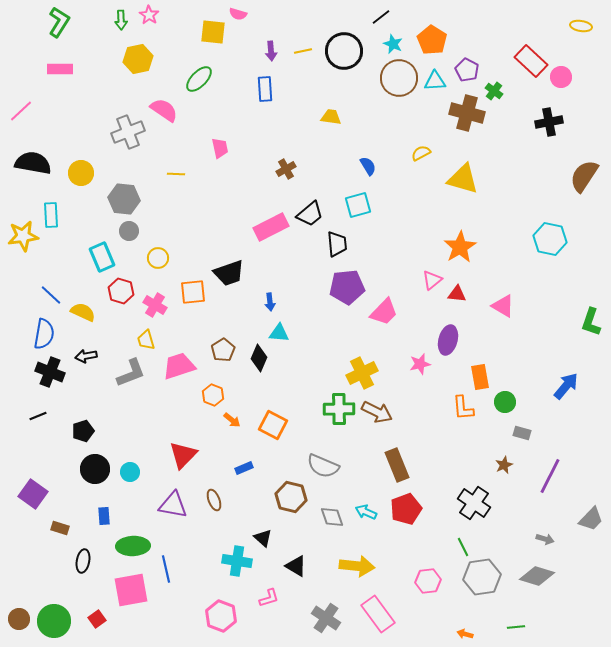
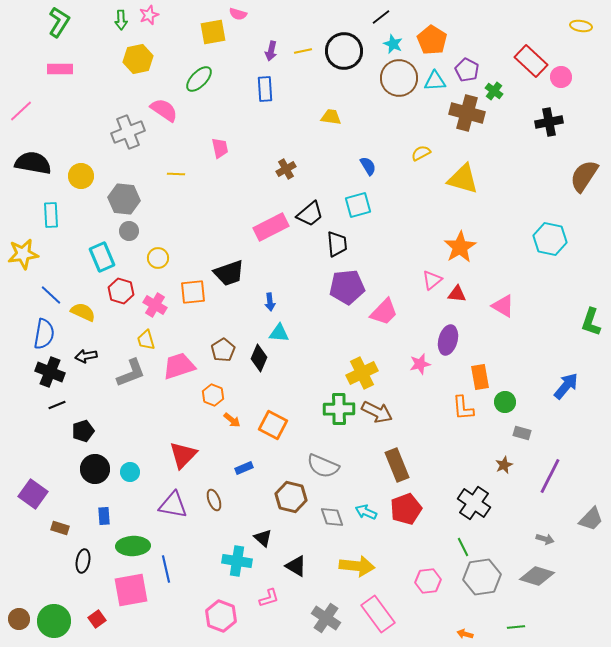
pink star at (149, 15): rotated 18 degrees clockwise
yellow square at (213, 32): rotated 16 degrees counterclockwise
purple arrow at (271, 51): rotated 18 degrees clockwise
yellow circle at (81, 173): moved 3 px down
yellow star at (23, 236): moved 18 px down
black line at (38, 416): moved 19 px right, 11 px up
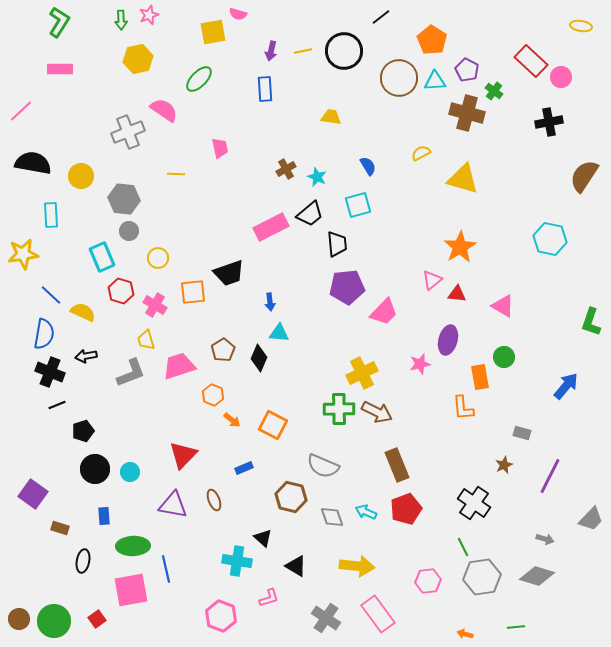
cyan star at (393, 44): moved 76 px left, 133 px down
green circle at (505, 402): moved 1 px left, 45 px up
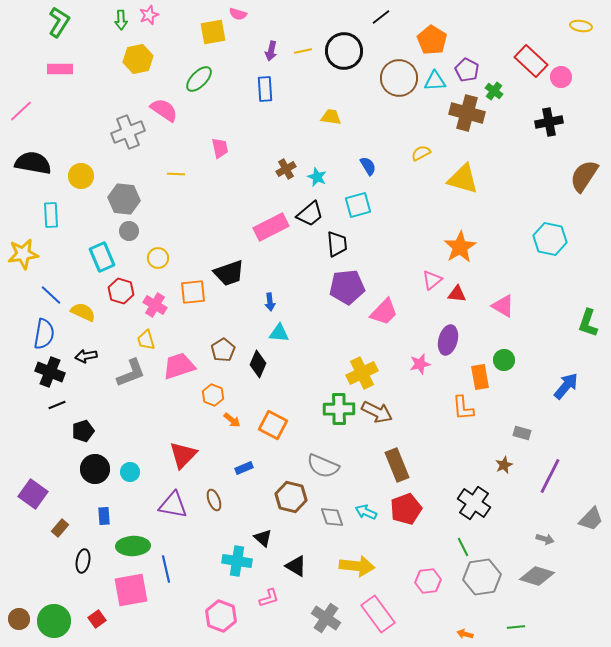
green L-shape at (591, 322): moved 3 px left, 1 px down
green circle at (504, 357): moved 3 px down
black diamond at (259, 358): moved 1 px left, 6 px down
brown rectangle at (60, 528): rotated 66 degrees counterclockwise
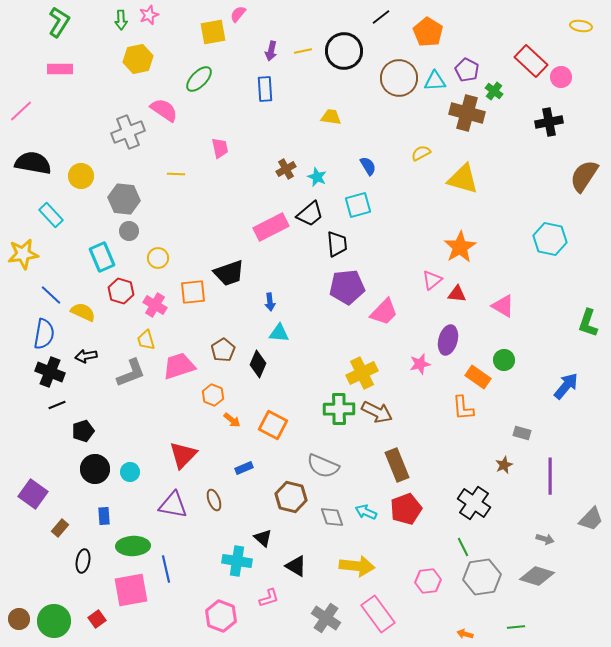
pink semicircle at (238, 14): rotated 114 degrees clockwise
orange pentagon at (432, 40): moved 4 px left, 8 px up
cyan rectangle at (51, 215): rotated 40 degrees counterclockwise
orange rectangle at (480, 377): moved 2 px left; rotated 45 degrees counterclockwise
purple line at (550, 476): rotated 27 degrees counterclockwise
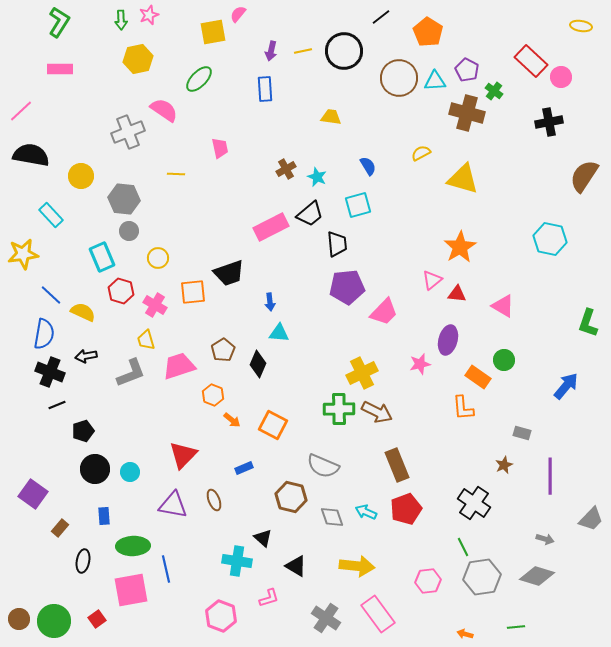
black semicircle at (33, 163): moved 2 px left, 8 px up
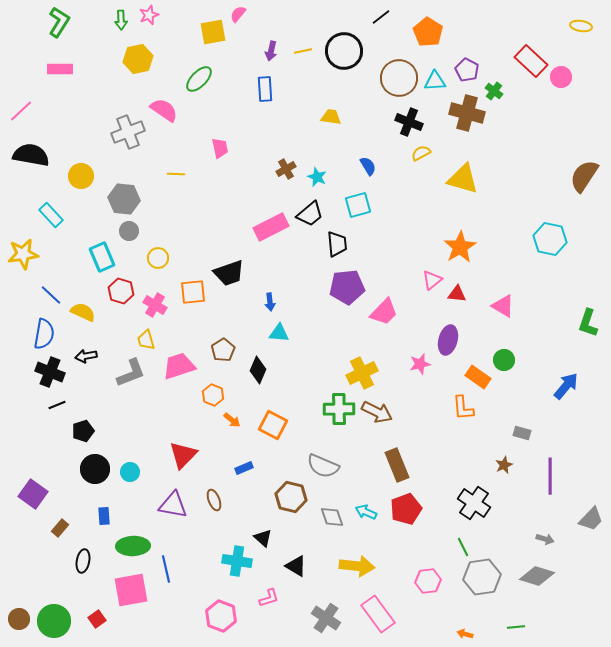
black cross at (549, 122): moved 140 px left; rotated 32 degrees clockwise
black diamond at (258, 364): moved 6 px down
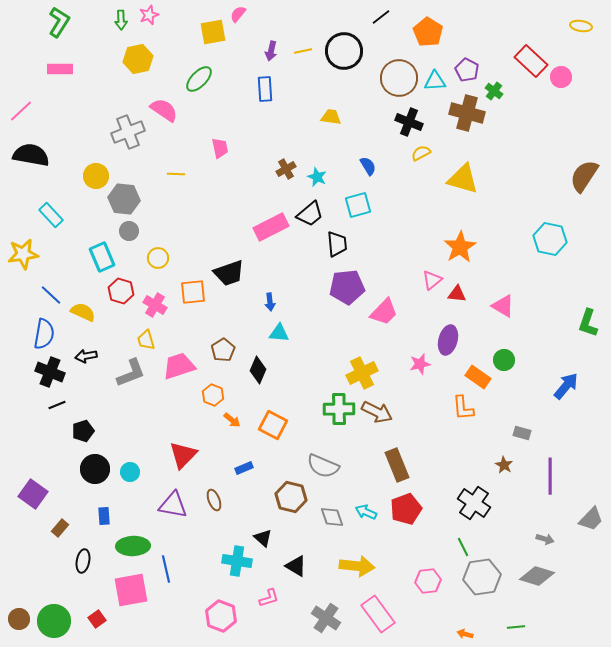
yellow circle at (81, 176): moved 15 px right
brown star at (504, 465): rotated 18 degrees counterclockwise
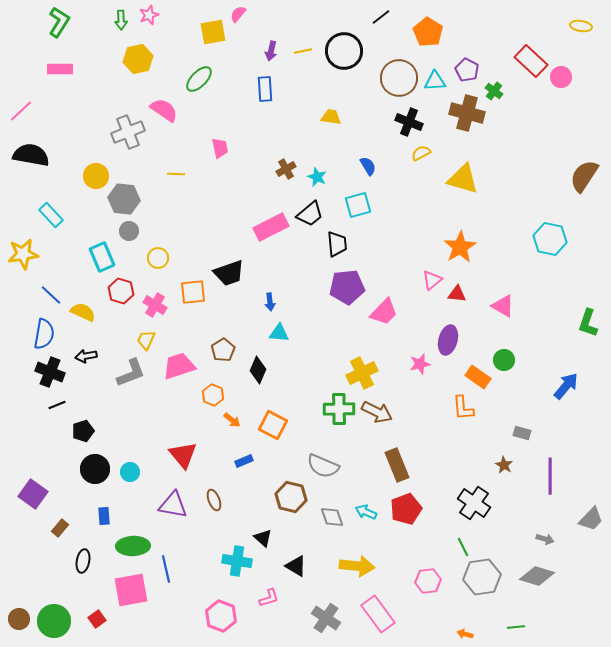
yellow trapezoid at (146, 340): rotated 40 degrees clockwise
red triangle at (183, 455): rotated 24 degrees counterclockwise
blue rectangle at (244, 468): moved 7 px up
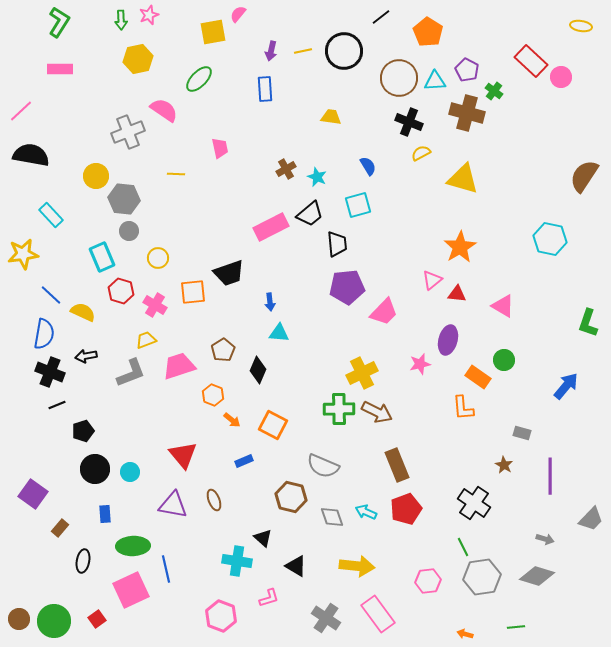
yellow trapezoid at (146, 340): rotated 45 degrees clockwise
blue rectangle at (104, 516): moved 1 px right, 2 px up
pink square at (131, 590): rotated 15 degrees counterclockwise
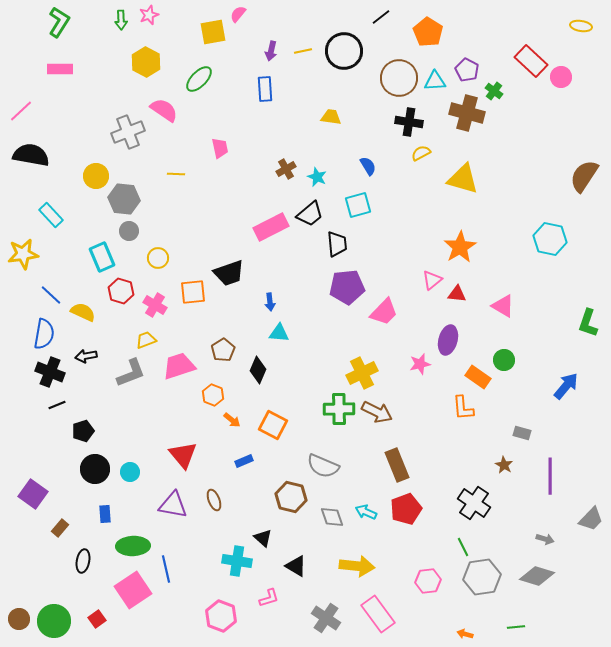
yellow hexagon at (138, 59): moved 8 px right, 3 px down; rotated 20 degrees counterclockwise
black cross at (409, 122): rotated 12 degrees counterclockwise
pink square at (131, 590): moved 2 px right; rotated 9 degrees counterclockwise
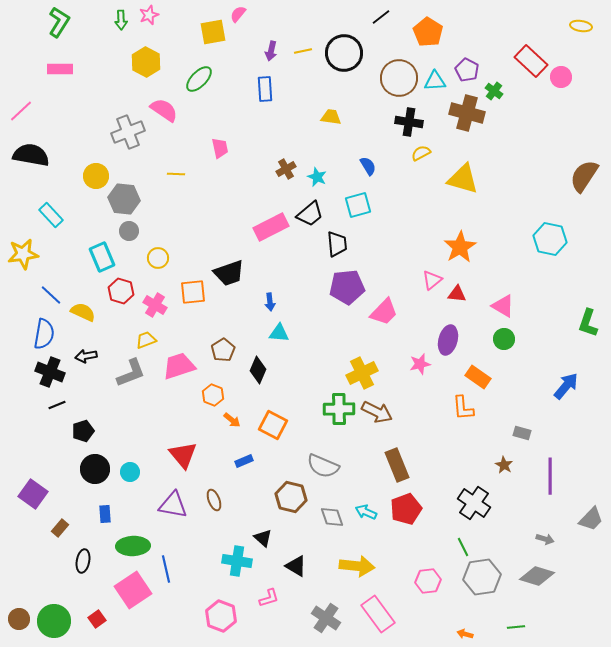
black circle at (344, 51): moved 2 px down
green circle at (504, 360): moved 21 px up
